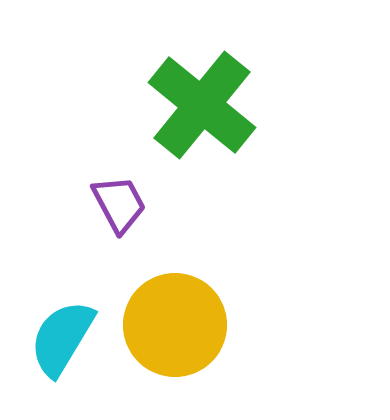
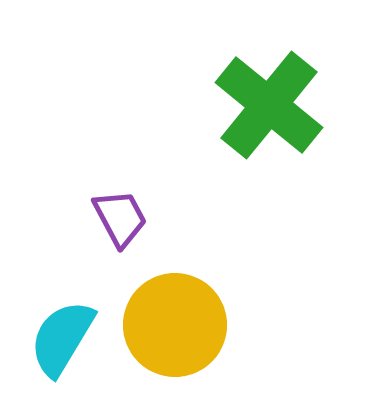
green cross: moved 67 px right
purple trapezoid: moved 1 px right, 14 px down
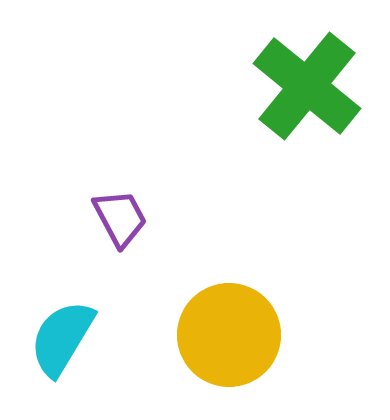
green cross: moved 38 px right, 19 px up
yellow circle: moved 54 px right, 10 px down
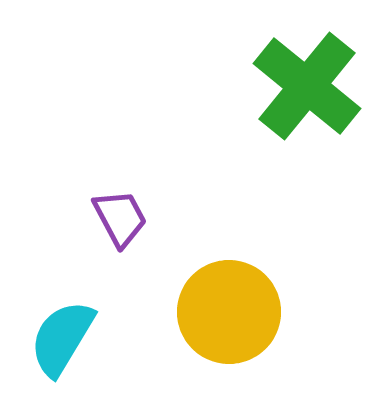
yellow circle: moved 23 px up
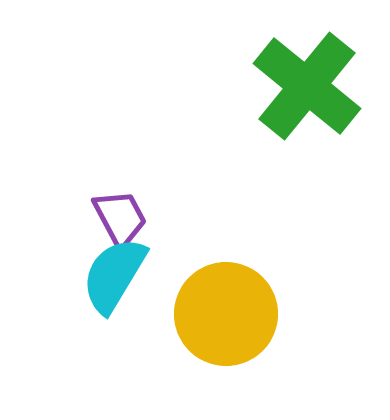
yellow circle: moved 3 px left, 2 px down
cyan semicircle: moved 52 px right, 63 px up
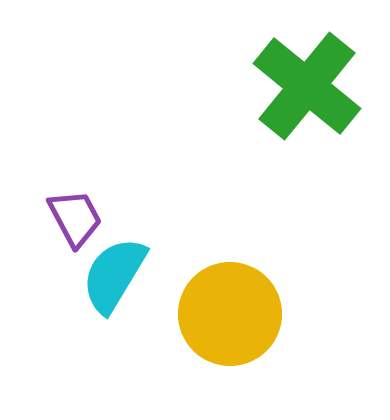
purple trapezoid: moved 45 px left
yellow circle: moved 4 px right
